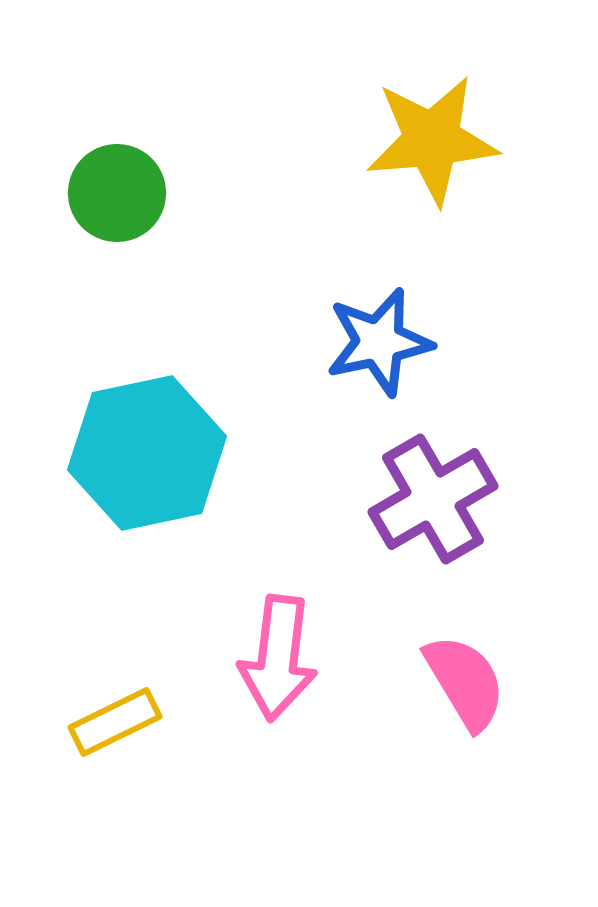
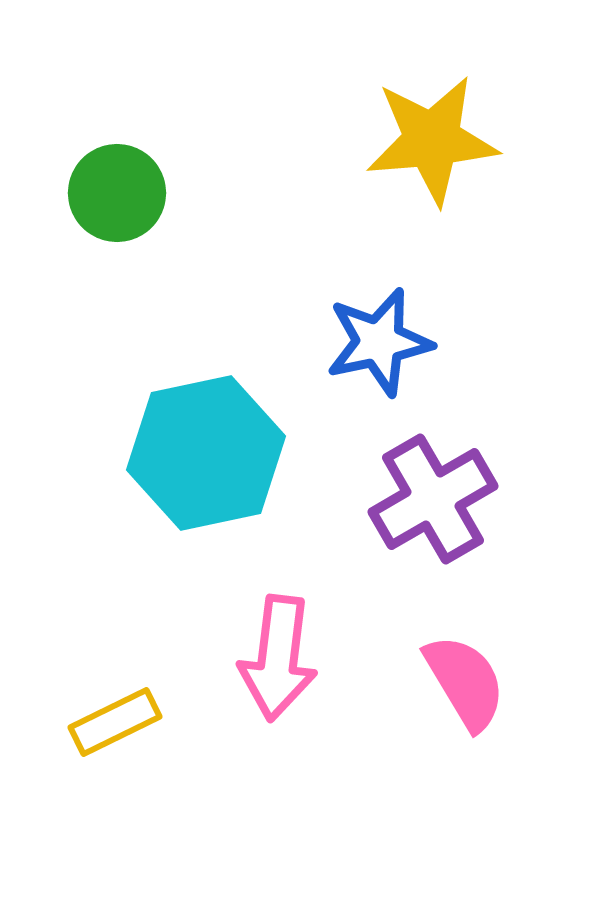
cyan hexagon: moved 59 px right
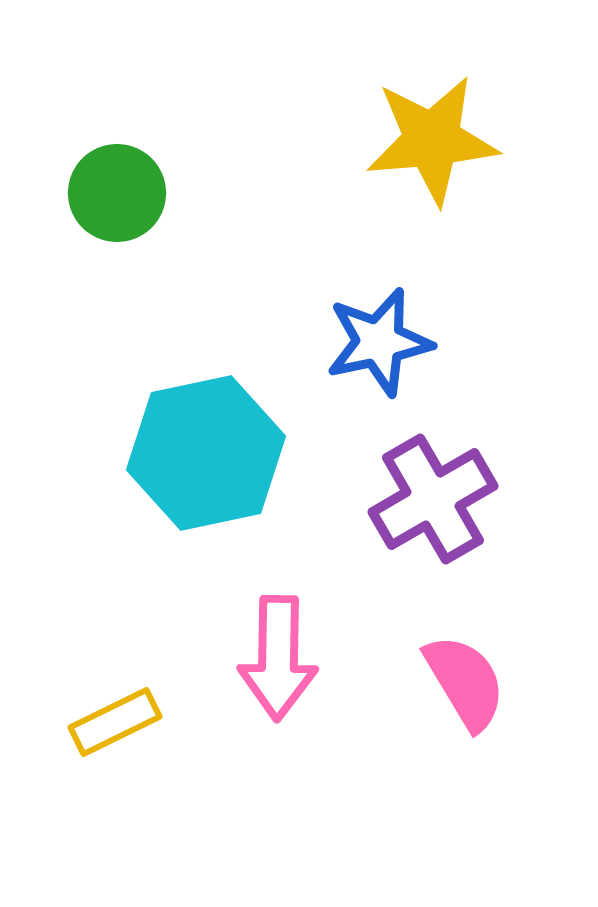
pink arrow: rotated 6 degrees counterclockwise
